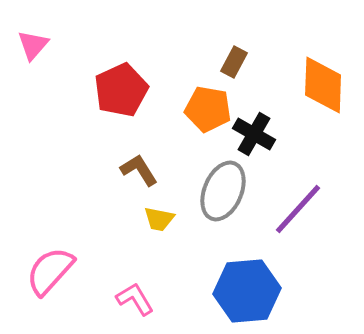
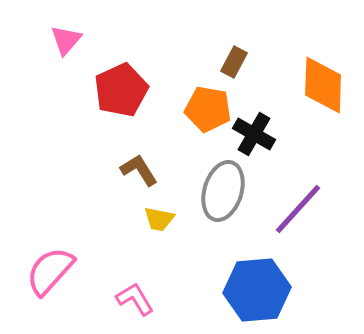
pink triangle: moved 33 px right, 5 px up
gray ellipse: rotated 6 degrees counterclockwise
blue hexagon: moved 10 px right, 1 px up
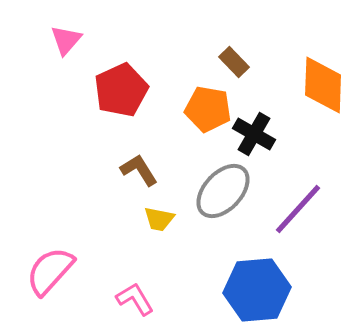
brown rectangle: rotated 72 degrees counterclockwise
gray ellipse: rotated 26 degrees clockwise
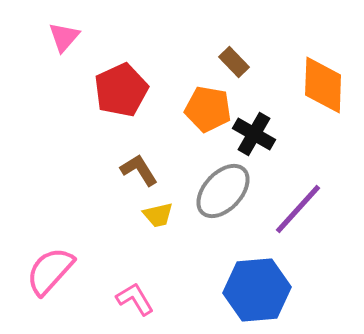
pink triangle: moved 2 px left, 3 px up
yellow trapezoid: moved 1 px left, 4 px up; rotated 24 degrees counterclockwise
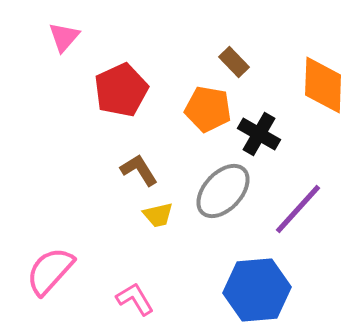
black cross: moved 5 px right
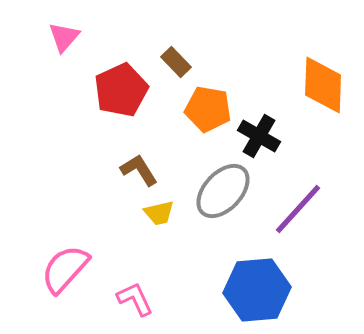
brown rectangle: moved 58 px left
black cross: moved 2 px down
yellow trapezoid: moved 1 px right, 2 px up
pink semicircle: moved 15 px right, 2 px up
pink L-shape: rotated 6 degrees clockwise
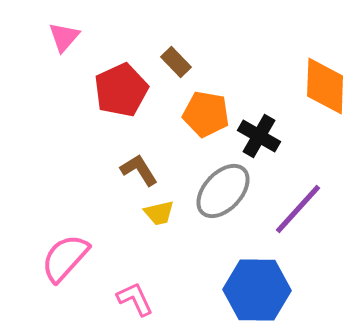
orange diamond: moved 2 px right, 1 px down
orange pentagon: moved 2 px left, 5 px down
pink semicircle: moved 11 px up
blue hexagon: rotated 6 degrees clockwise
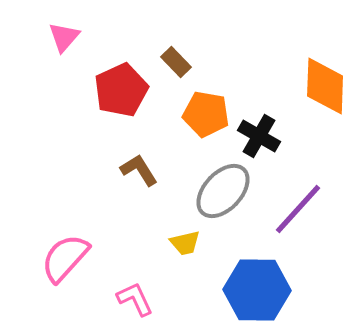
yellow trapezoid: moved 26 px right, 30 px down
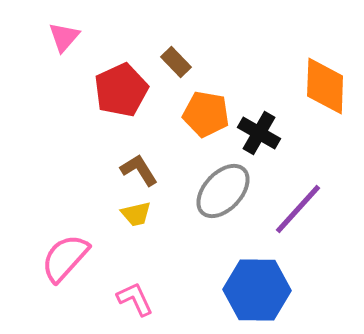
black cross: moved 3 px up
yellow trapezoid: moved 49 px left, 29 px up
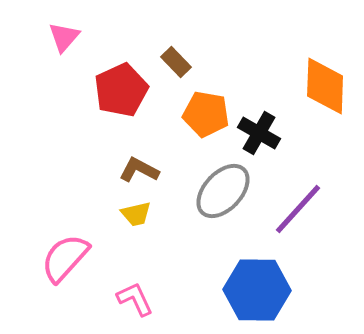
brown L-shape: rotated 30 degrees counterclockwise
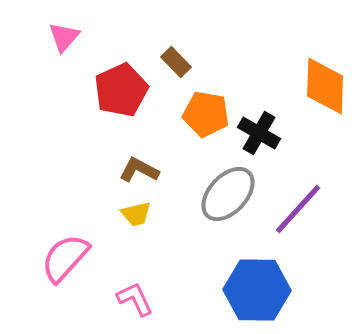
gray ellipse: moved 5 px right, 3 px down
